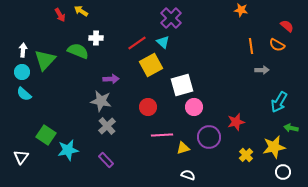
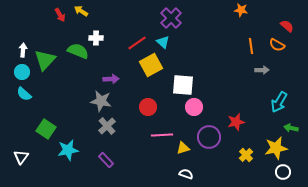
white square: moved 1 px right; rotated 20 degrees clockwise
green square: moved 6 px up
yellow star: moved 2 px right, 1 px down
white semicircle: moved 2 px left, 1 px up
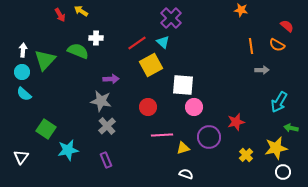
purple rectangle: rotated 21 degrees clockwise
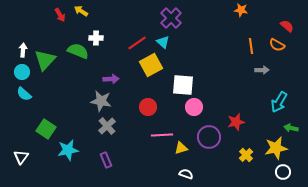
yellow triangle: moved 2 px left
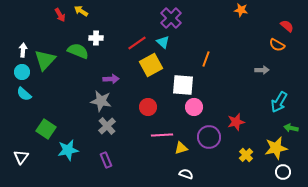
orange line: moved 45 px left, 13 px down; rotated 28 degrees clockwise
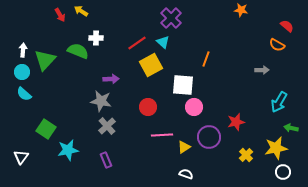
yellow triangle: moved 3 px right, 1 px up; rotated 16 degrees counterclockwise
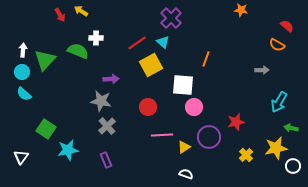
white circle: moved 10 px right, 6 px up
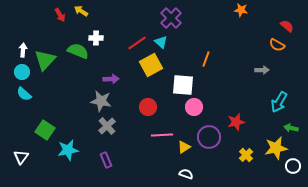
cyan triangle: moved 2 px left
green square: moved 1 px left, 1 px down
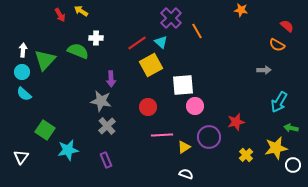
orange line: moved 9 px left, 28 px up; rotated 49 degrees counterclockwise
gray arrow: moved 2 px right
purple arrow: rotated 91 degrees clockwise
white square: rotated 10 degrees counterclockwise
pink circle: moved 1 px right, 1 px up
white circle: moved 1 px up
